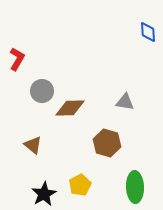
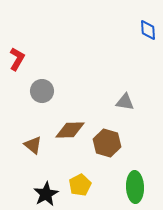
blue diamond: moved 2 px up
brown diamond: moved 22 px down
black star: moved 2 px right
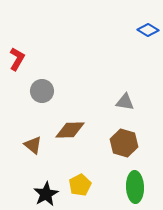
blue diamond: rotated 55 degrees counterclockwise
brown hexagon: moved 17 px right
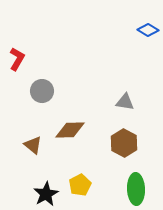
brown hexagon: rotated 12 degrees clockwise
green ellipse: moved 1 px right, 2 px down
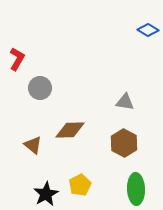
gray circle: moved 2 px left, 3 px up
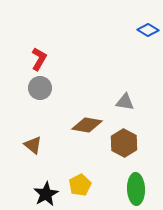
red L-shape: moved 22 px right
brown diamond: moved 17 px right, 5 px up; rotated 12 degrees clockwise
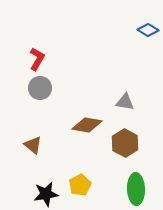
red L-shape: moved 2 px left
brown hexagon: moved 1 px right
black star: rotated 20 degrees clockwise
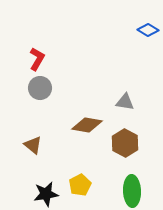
green ellipse: moved 4 px left, 2 px down
